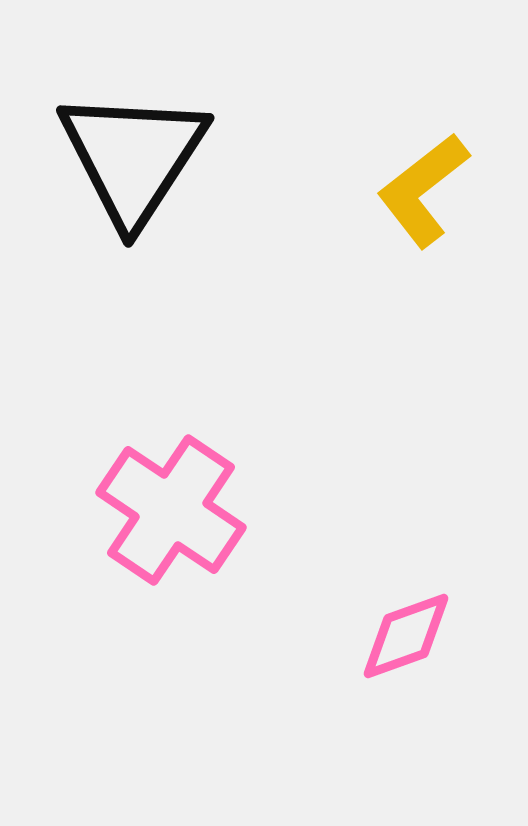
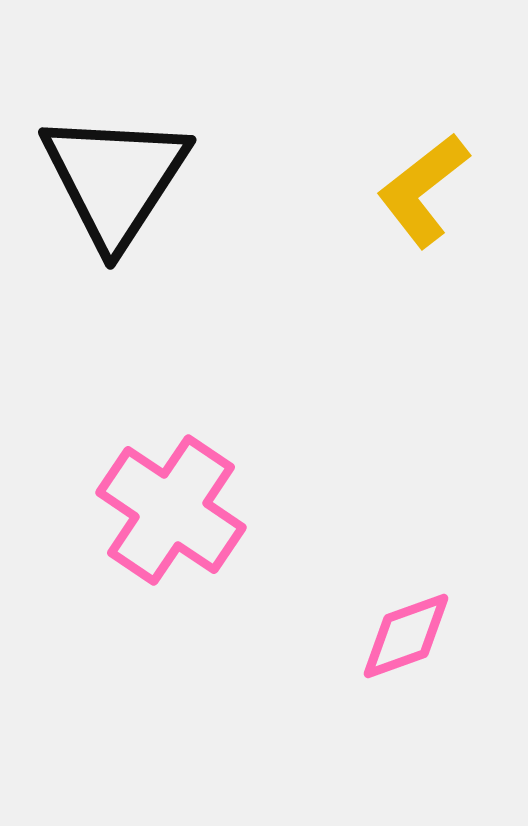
black triangle: moved 18 px left, 22 px down
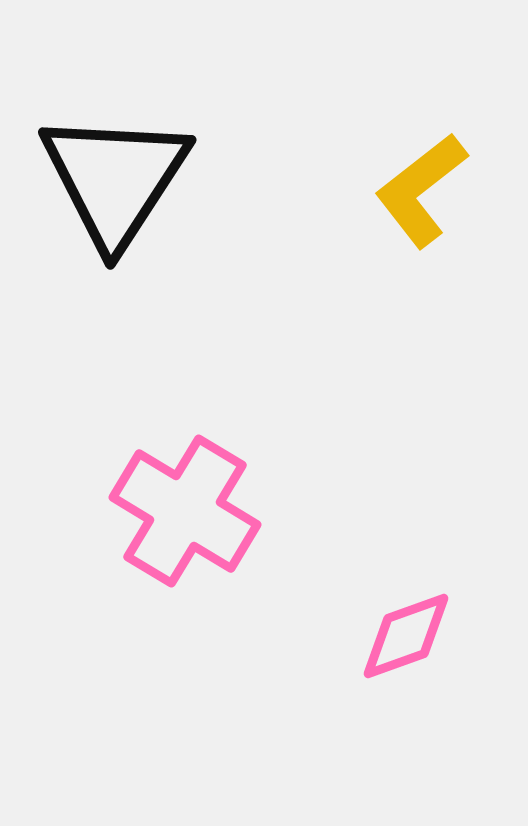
yellow L-shape: moved 2 px left
pink cross: moved 14 px right, 1 px down; rotated 3 degrees counterclockwise
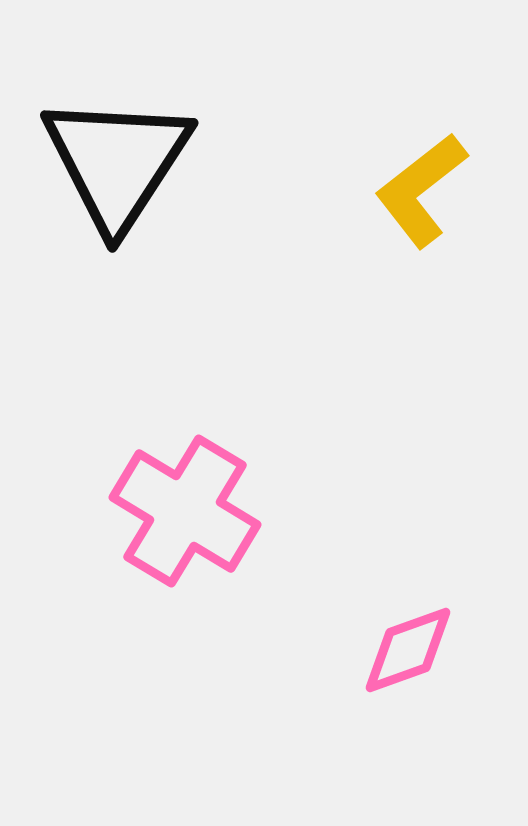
black triangle: moved 2 px right, 17 px up
pink diamond: moved 2 px right, 14 px down
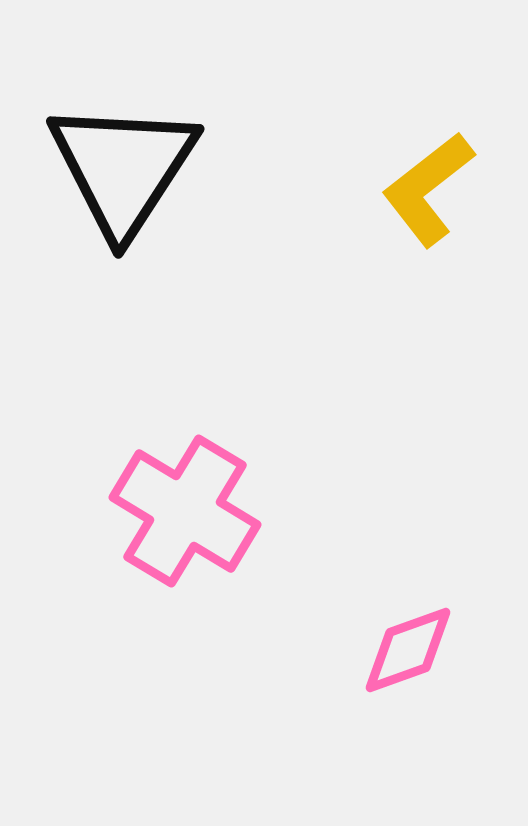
black triangle: moved 6 px right, 6 px down
yellow L-shape: moved 7 px right, 1 px up
